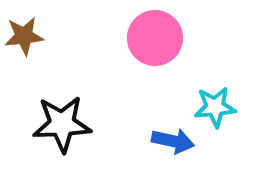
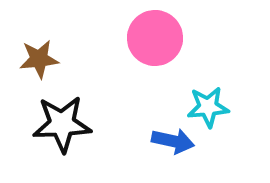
brown star: moved 15 px right, 23 px down
cyan star: moved 7 px left
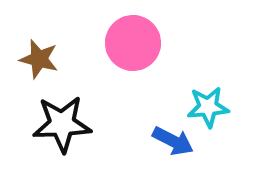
pink circle: moved 22 px left, 5 px down
brown star: rotated 21 degrees clockwise
blue arrow: rotated 15 degrees clockwise
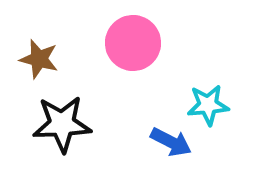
cyan star: moved 2 px up
blue arrow: moved 2 px left, 1 px down
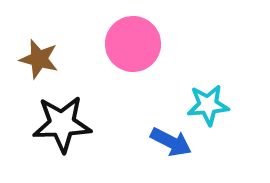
pink circle: moved 1 px down
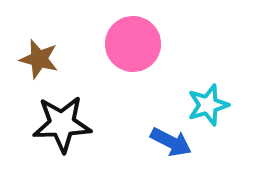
cyan star: rotated 12 degrees counterclockwise
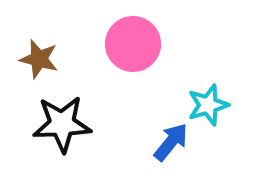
blue arrow: rotated 78 degrees counterclockwise
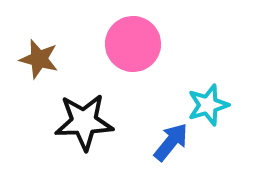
black star: moved 22 px right, 2 px up
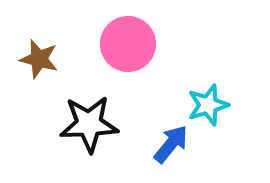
pink circle: moved 5 px left
black star: moved 5 px right, 2 px down
blue arrow: moved 2 px down
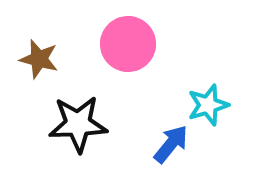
black star: moved 11 px left
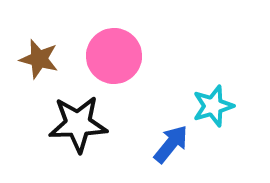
pink circle: moved 14 px left, 12 px down
cyan star: moved 5 px right, 1 px down
